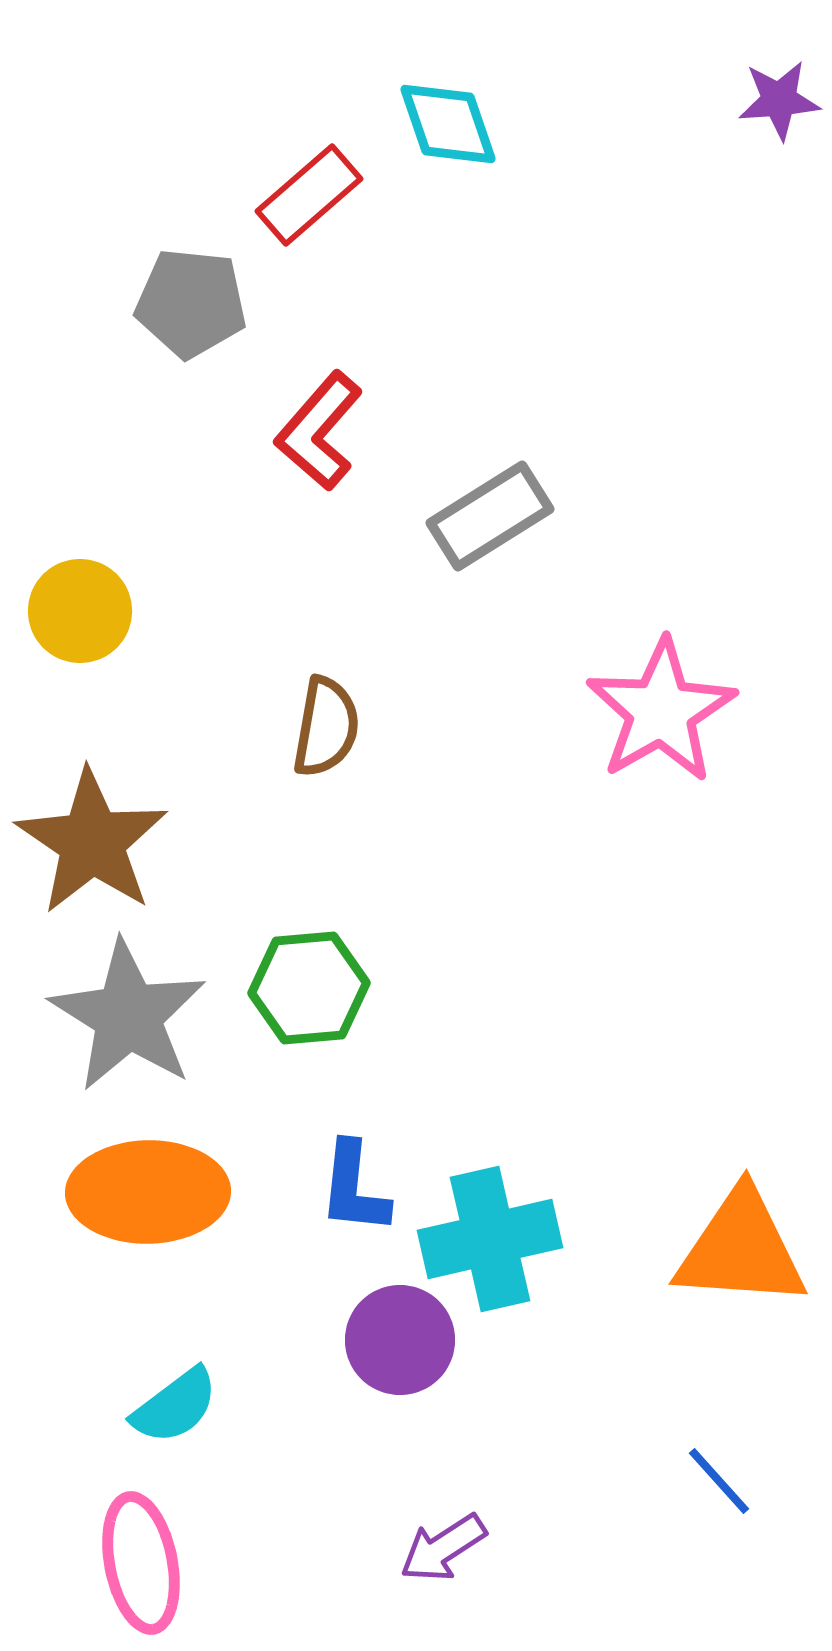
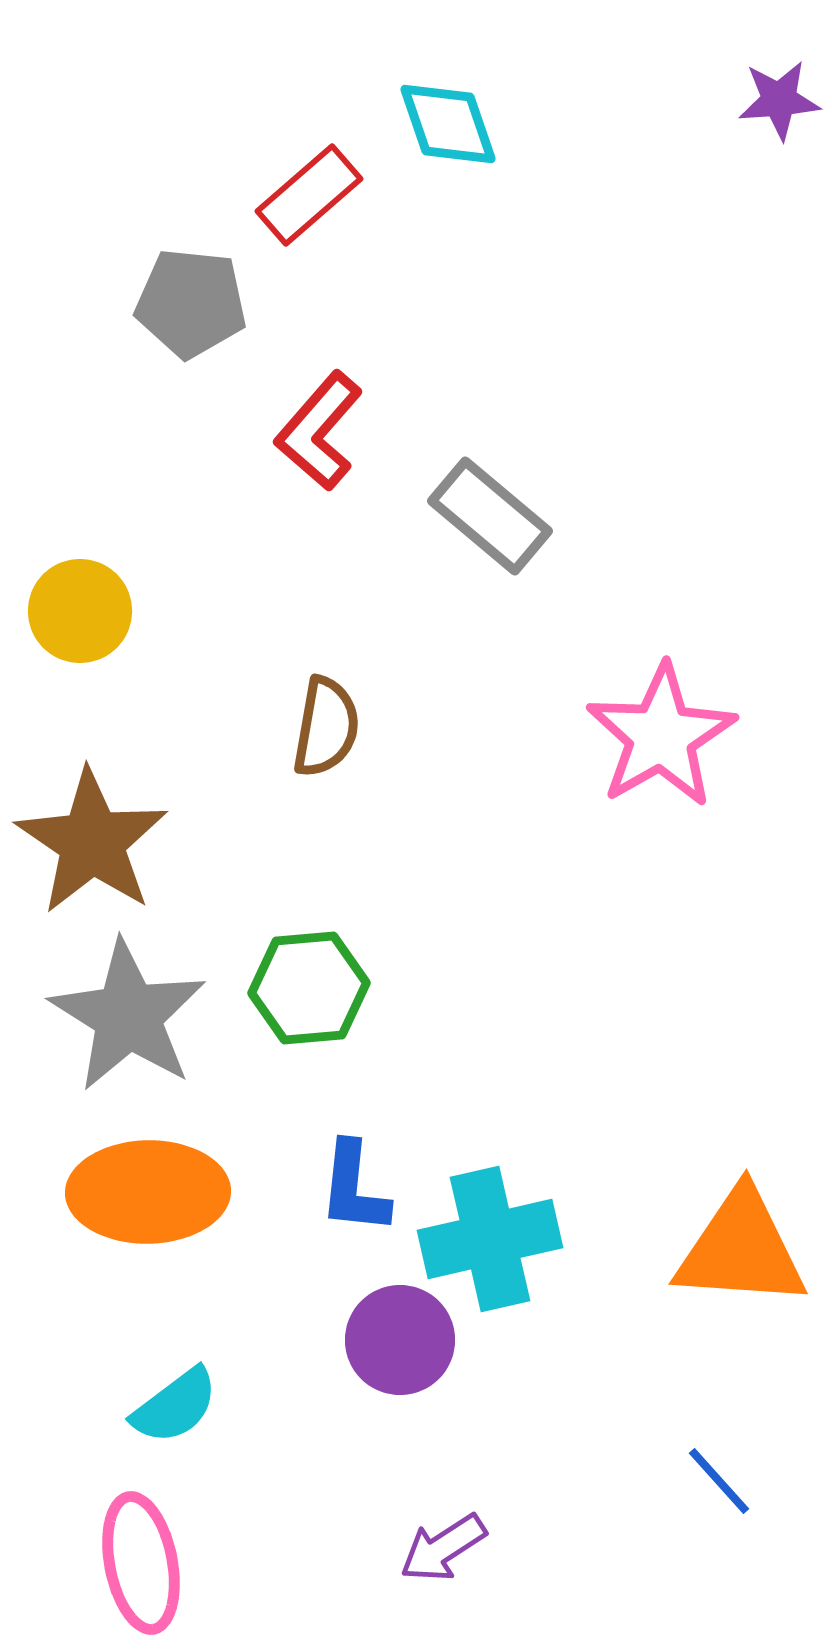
gray rectangle: rotated 72 degrees clockwise
pink star: moved 25 px down
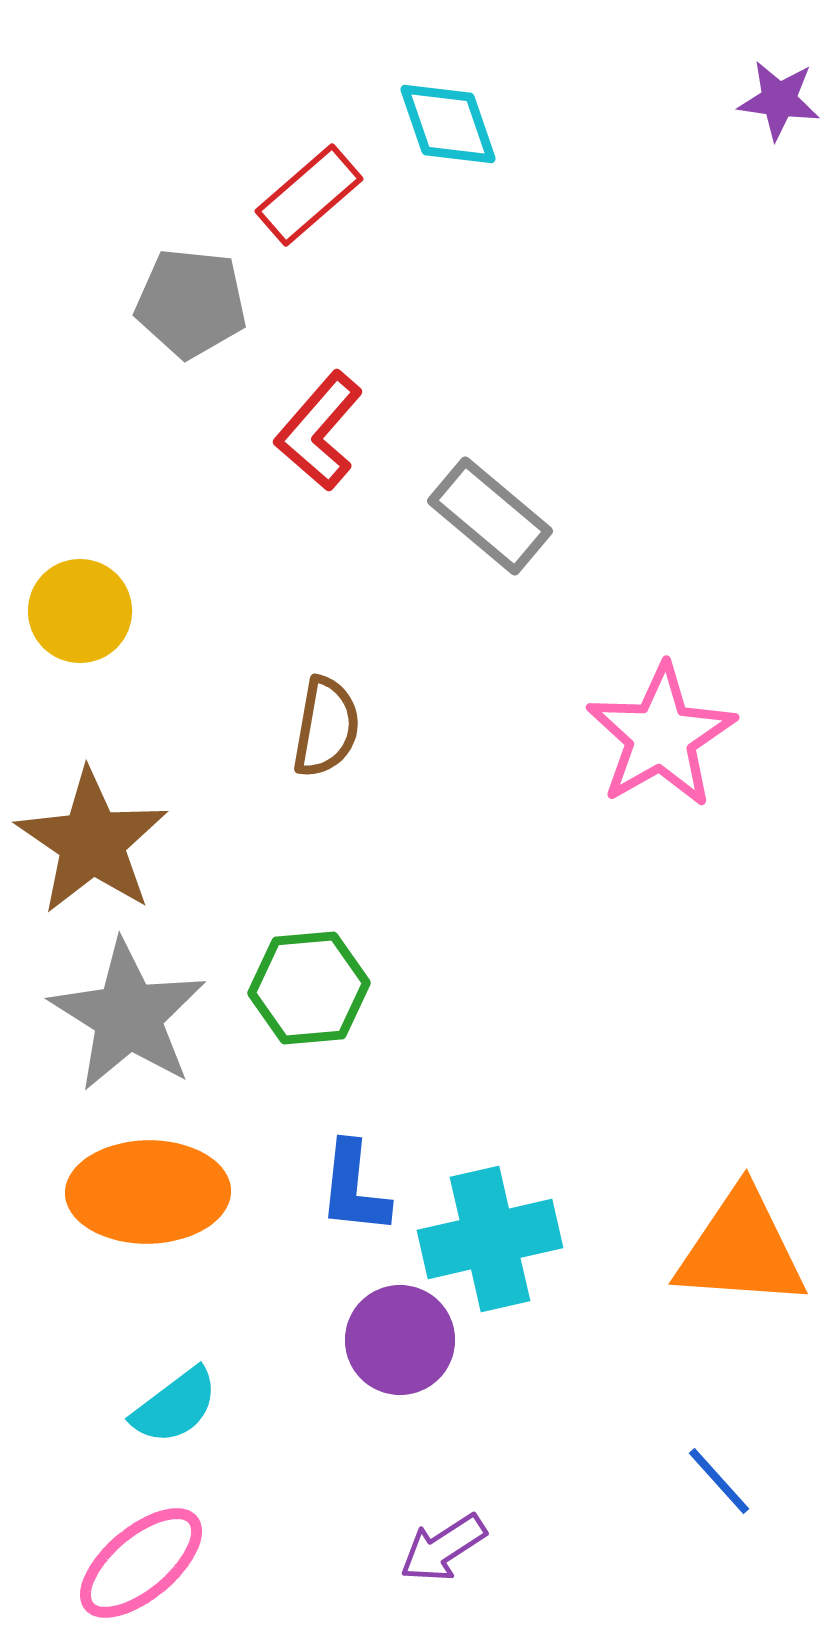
purple star: rotated 12 degrees clockwise
pink ellipse: rotated 61 degrees clockwise
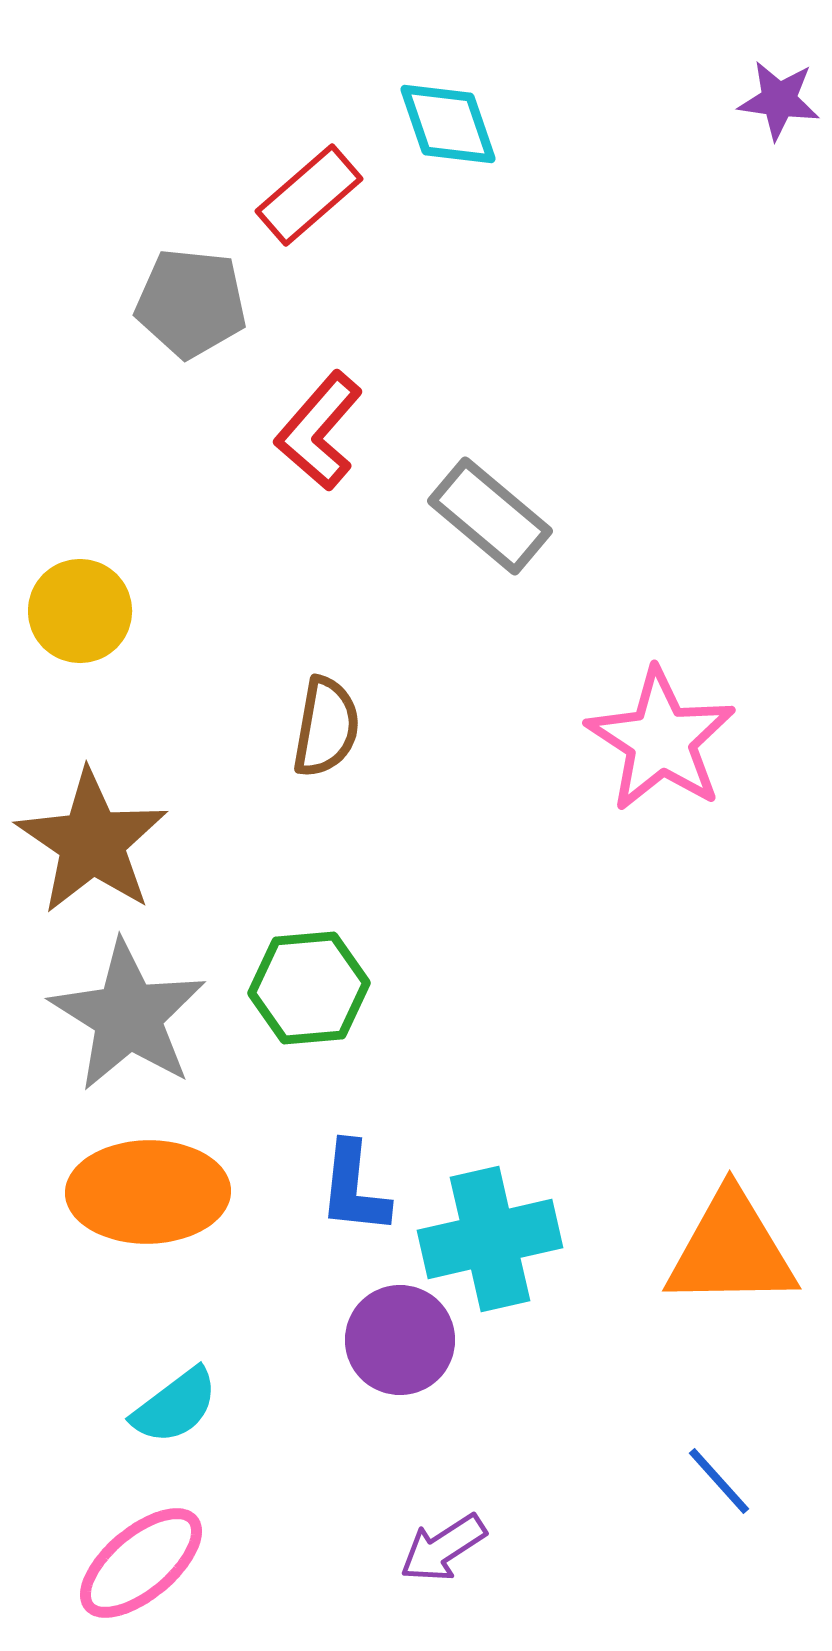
pink star: moved 4 px down; rotated 9 degrees counterclockwise
orange triangle: moved 10 px left, 1 px down; rotated 5 degrees counterclockwise
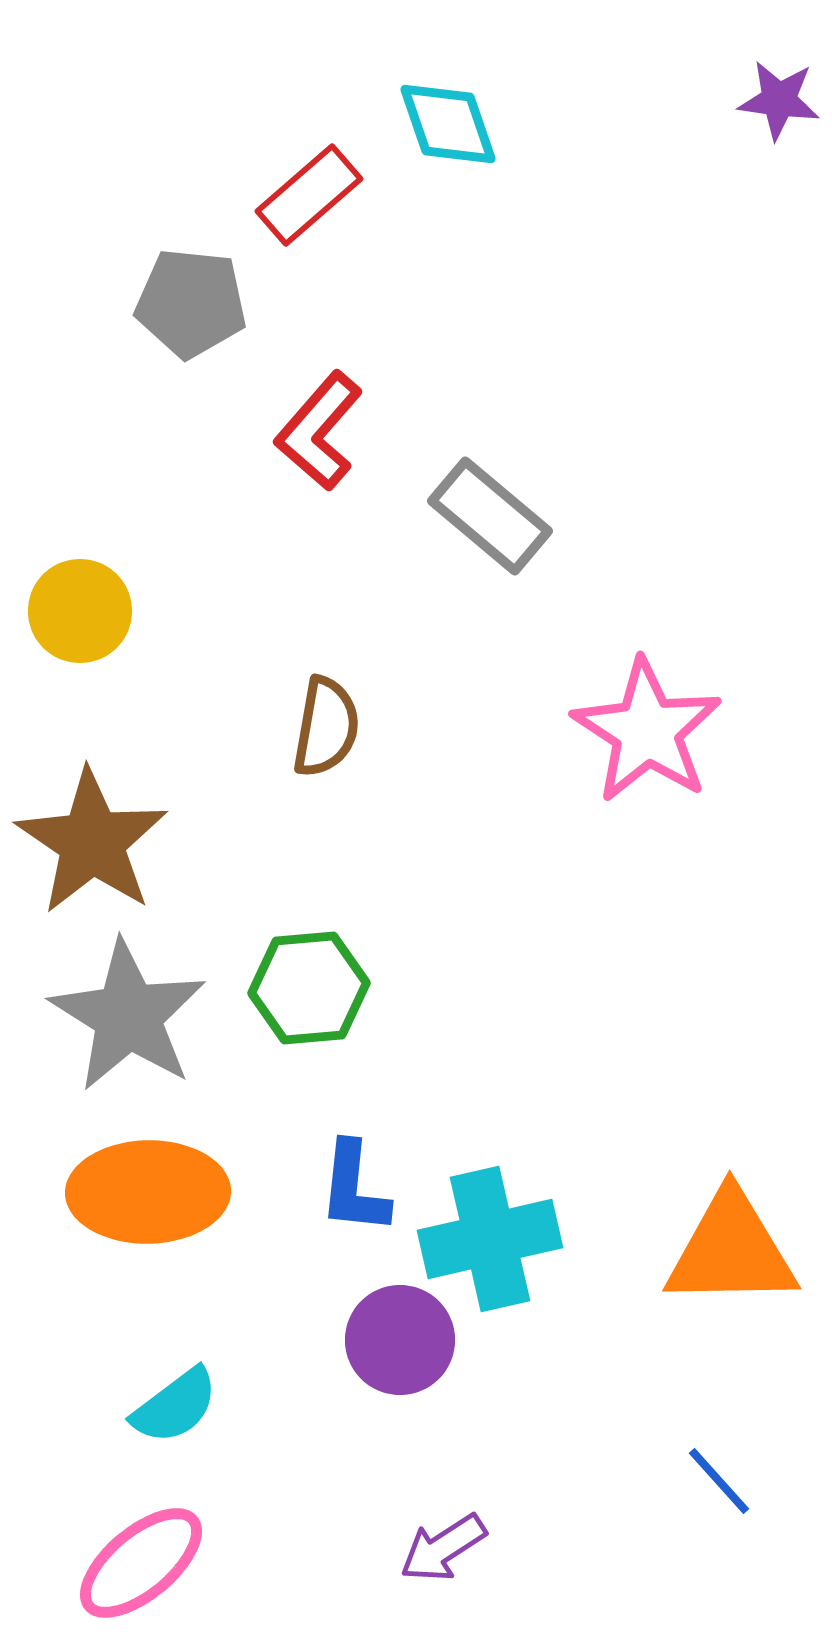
pink star: moved 14 px left, 9 px up
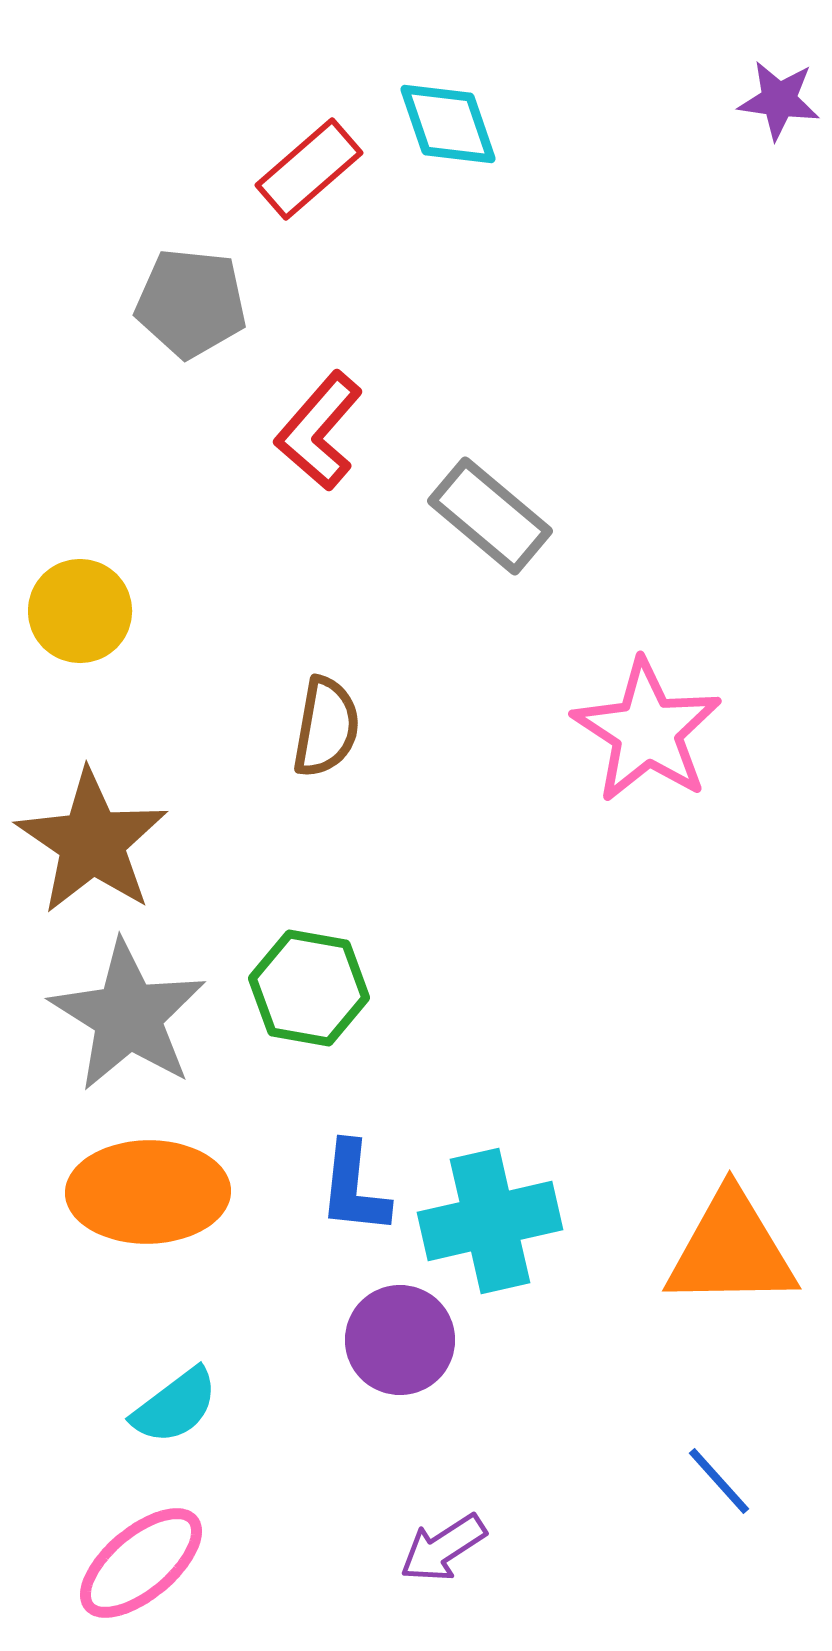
red rectangle: moved 26 px up
green hexagon: rotated 15 degrees clockwise
cyan cross: moved 18 px up
